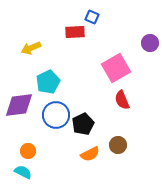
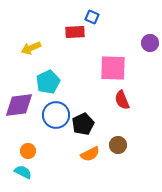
pink square: moved 3 px left; rotated 32 degrees clockwise
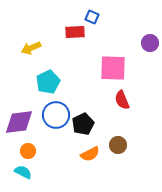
purple diamond: moved 17 px down
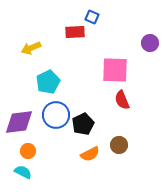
pink square: moved 2 px right, 2 px down
brown circle: moved 1 px right
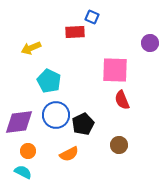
cyan pentagon: moved 1 px right, 1 px up; rotated 20 degrees counterclockwise
orange semicircle: moved 21 px left
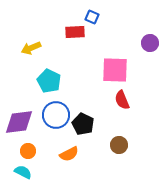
black pentagon: rotated 20 degrees counterclockwise
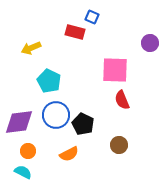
red rectangle: rotated 18 degrees clockwise
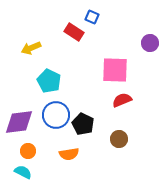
red rectangle: moved 1 px left; rotated 18 degrees clockwise
red semicircle: rotated 90 degrees clockwise
brown circle: moved 6 px up
orange semicircle: rotated 18 degrees clockwise
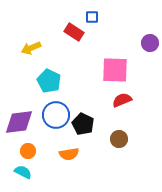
blue square: rotated 24 degrees counterclockwise
